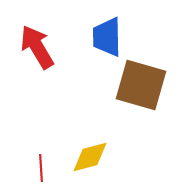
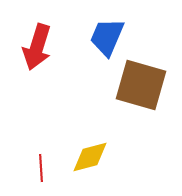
blue trapezoid: rotated 24 degrees clockwise
red arrow: rotated 132 degrees counterclockwise
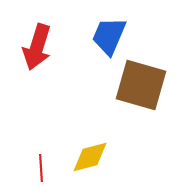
blue trapezoid: moved 2 px right, 1 px up
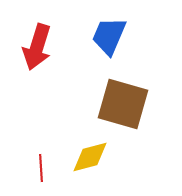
brown square: moved 18 px left, 19 px down
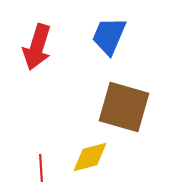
brown square: moved 1 px right, 3 px down
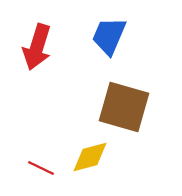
red line: rotated 60 degrees counterclockwise
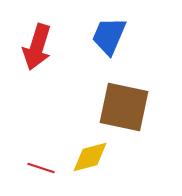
brown square: rotated 4 degrees counterclockwise
red line: rotated 8 degrees counterclockwise
